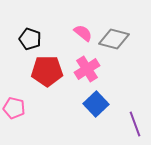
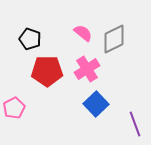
gray diamond: rotated 40 degrees counterclockwise
pink pentagon: rotated 30 degrees clockwise
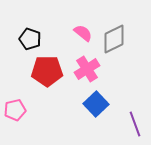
pink pentagon: moved 1 px right, 2 px down; rotated 15 degrees clockwise
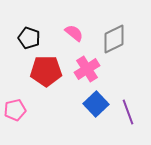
pink semicircle: moved 9 px left
black pentagon: moved 1 px left, 1 px up
red pentagon: moved 1 px left
purple line: moved 7 px left, 12 px up
